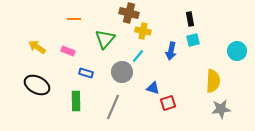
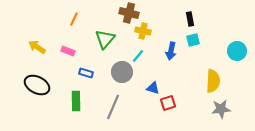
orange line: rotated 64 degrees counterclockwise
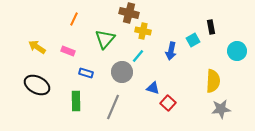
black rectangle: moved 21 px right, 8 px down
cyan square: rotated 16 degrees counterclockwise
red square: rotated 28 degrees counterclockwise
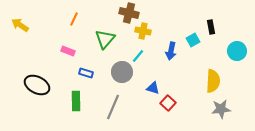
yellow arrow: moved 17 px left, 22 px up
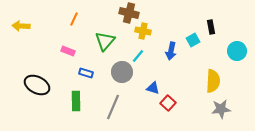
yellow arrow: moved 1 px right, 1 px down; rotated 30 degrees counterclockwise
green triangle: moved 2 px down
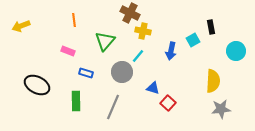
brown cross: moved 1 px right; rotated 12 degrees clockwise
orange line: moved 1 px down; rotated 32 degrees counterclockwise
yellow arrow: rotated 24 degrees counterclockwise
cyan circle: moved 1 px left
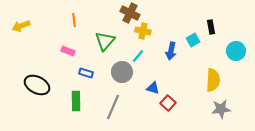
yellow semicircle: moved 1 px up
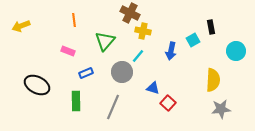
blue rectangle: rotated 40 degrees counterclockwise
